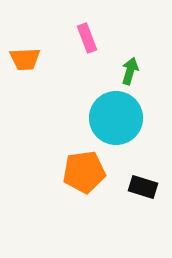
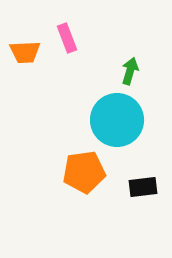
pink rectangle: moved 20 px left
orange trapezoid: moved 7 px up
cyan circle: moved 1 px right, 2 px down
black rectangle: rotated 24 degrees counterclockwise
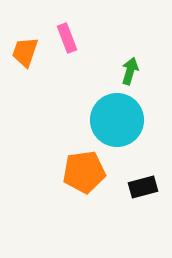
orange trapezoid: rotated 112 degrees clockwise
black rectangle: rotated 8 degrees counterclockwise
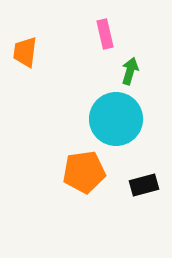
pink rectangle: moved 38 px right, 4 px up; rotated 8 degrees clockwise
orange trapezoid: rotated 12 degrees counterclockwise
cyan circle: moved 1 px left, 1 px up
black rectangle: moved 1 px right, 2 px up
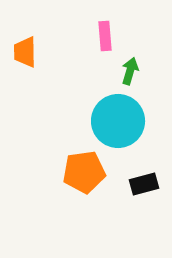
pink rectangle: moved 2 px down; rotated 8 degrees clockwise
orange trapezoid: rotated 8 degrees counterclockwise
cyan circle: moved 2 px right, 2 px down
black rectangle: moved 1 px up
